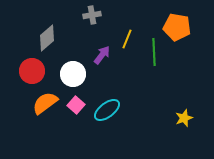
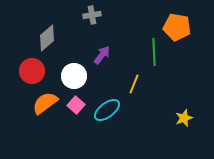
yellow line: moved 7 px right, 45 px down
white circle: moved 1 px right, 2 px down
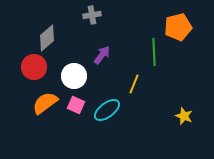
orange pentagon: moved 1 px right; rotated 24 degrees counterclockwise
red circle: moved 2 px right, 4 px up
pink square: rotated 18 degrees counterclockwise
yellow star: moved 2 px up; rotated 30 degrees counterclockwise
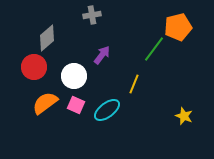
green line: moved 3 px up; rotated 40 degrees clockwise
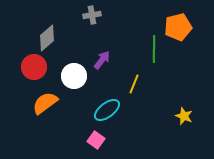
green line: rotated 36 degrees counterclockwise
purple arrow: moved 5 px down
pink square: moved 20 px right, 35 px down; rotated 12 degrees clockwise
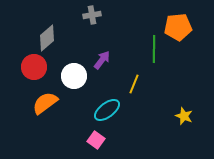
orange pentagon: rotated 8 degrees clockwise
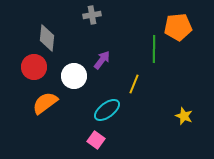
gray diamond: rotated 44 degrees counterclockwise
